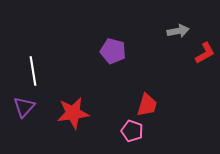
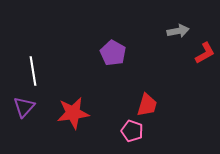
purple pentagon: moved 2 px down; rotated 15 degrees clockwise
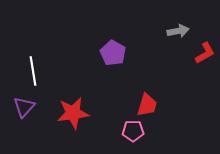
pink pentagon: moved 1 px right; rotated 20 degrees counterclockwise
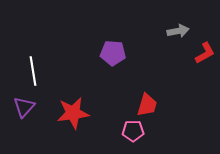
purple pentagon: rotated 25 degrees counterclockwise
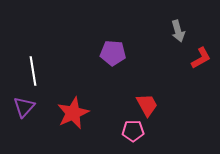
gray arrow: rotated 85 degrees clockwise
red L-shape: moved 4 px left, 5 px down
red trapezoid: rotated 45 degrees counterclockwise
red star: rotated 16 degrees counterclockwise
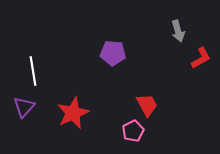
pink pentagon: rotated 25 degrees counterclockwise
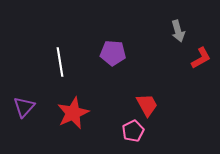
white line: moved 27 px right, 9 px up
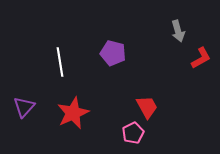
purple pentagon: rotated 10 degrees clockwise
red trapezoid: moved 2 px down
pink pentagon: moved 2 px down
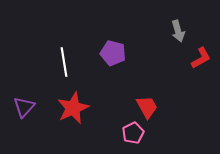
white line: moved 4 px right
red star: moved 5 px up
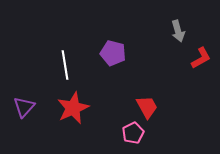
white line: moved 1 px right, 3 px down
